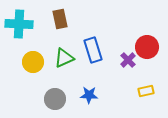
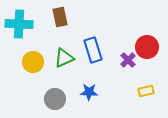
brown rectangle: moved 2 px up
blue star: moved 3 px up
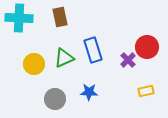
cyan cross: moved 6 px up
yellow circle: moved 1 px right, 2 px down
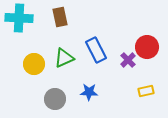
blue rectangle: moved 3 px right; rotated 10 degrees counterclockwise
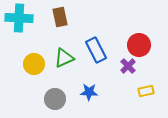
red circle: moved 8 px left, 2 px up
purple cross: moved 6 px down
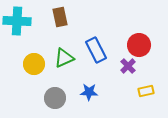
cyan cross: moved 2 px left, 3 px down
gray circle: moved 1 px up
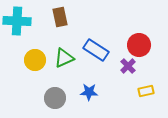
blue rectangle: rotated 30 degrees counterclockwise
yellow circle: moved 1 px right, 4 px up
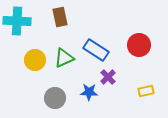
purple cross: moved 20 px left, 11 px down
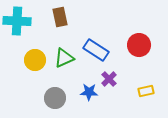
purple cross: moved 1 px right, 2 px down
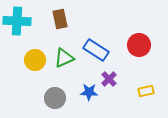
brown rectangle: moved 2 px down
